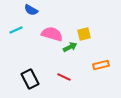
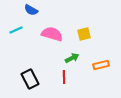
green arrow: moved 2 px right, 11 px down
red line: rotated 64 degrees clockwise
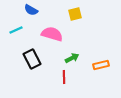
yellow square: moved 9 px left, 20 px up
black rectangle: moved 2 px right, 20 px up
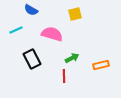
red line: moved 1 px up
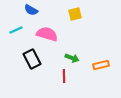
pink semicircle: moved 5 px left
green arrow: rotated 48 degrees clockwise
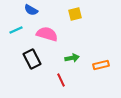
green arrow: rotated 32 degrees counterclockwise
red line: moved 3 px left, 4 px down; rotated 24 degrees counterclockwise
